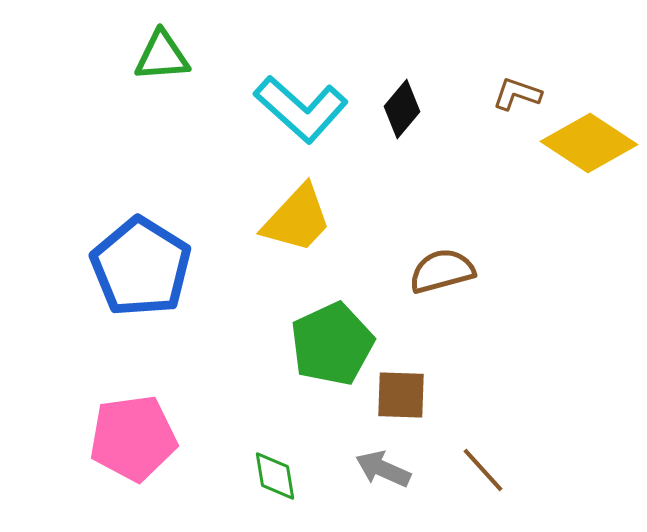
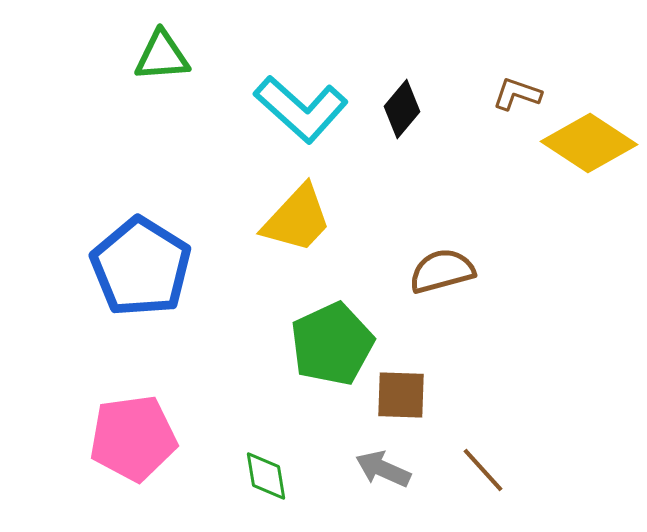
green diamond: moved 9 px left
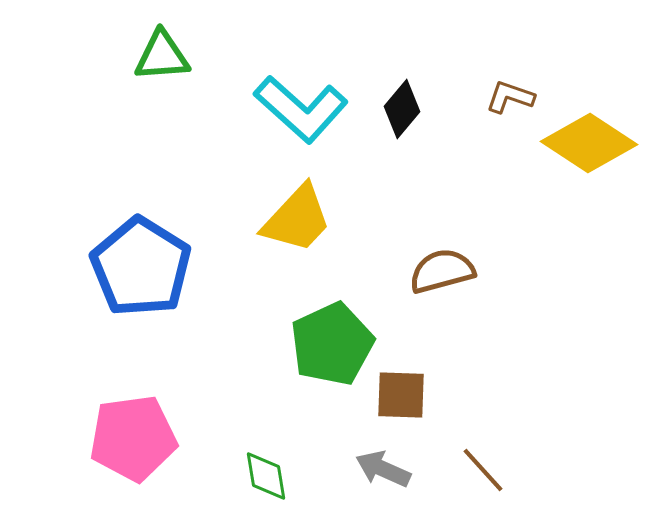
brown L-shape: moved 7 px left, 3 px down
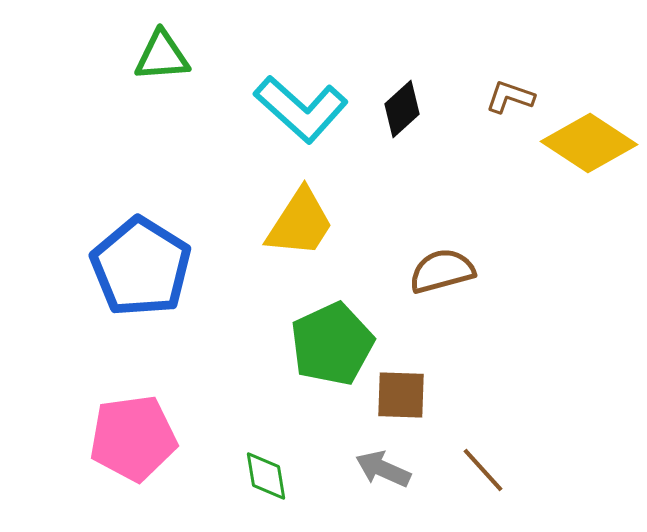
black diamond: rotated 8 degrees clockwise
yellow trapezoid: moved 3 px right, 4 px down; rotated 10 degrees counterclockwise
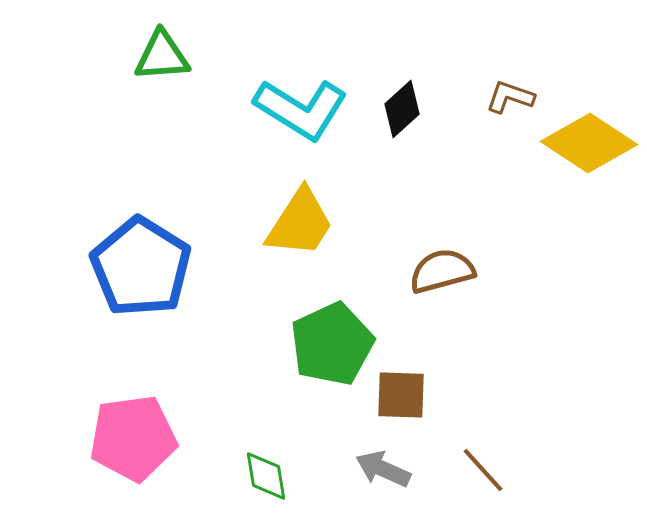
cyan L-shape: rotated 10 degrees counterclockwise
